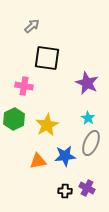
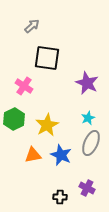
pink cross: rotated 24 degrees clockwise
cyan star: rotated 16 degrees clockwise
blue star: moved 4 px left, 1 px up; rotated 30 degrees clockwise
orange triangle: moved 5 px left, 6 px up
black cross: moved 5 px left, 6 px down
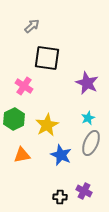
orange triangle: moved 11 px left
purple cross: moved 3 px left, 3 px down
